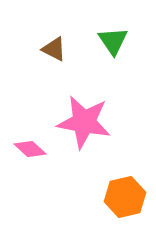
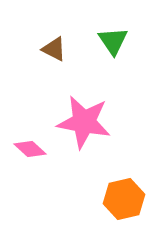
orange hexagon: moved 1 px left, 2 px down
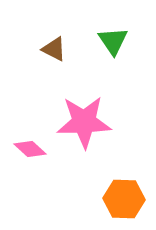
pink star: rotated 12 degrees counterclockwise
orange hexagon: rotated 15 degrees clockwise
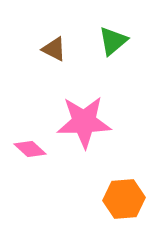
green triangle: rotated 24 degrees clockwise
orange hexagon: rotated 6 degrees counterclockwise
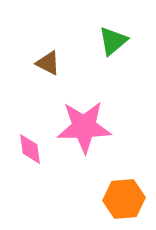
brown triangle: moved 6 px left, 14 px down
pink star: moved 5 px down
pink diamond: rotated 40 degrees clockwise
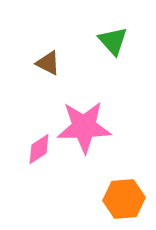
green triangle: rotated 32 degrees counterclockwise
pink diamond: moved 9 px right; rotated 64 degrees clockwise
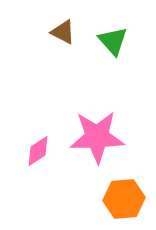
brown triangle: moved 15 px right, 31 px up
pink star: moved 13 px right, 10 px down
pink diamond: moved 1 px left, 2 px down
